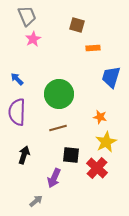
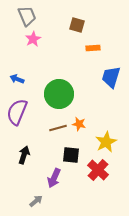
blue arrow: rotated 24 degrees counterclockwise
purple semicircle: rotated 20 degrees clockwise
orange star: moved 21 px left, 7 px down
red cross: moved 1 px right, 2 px down
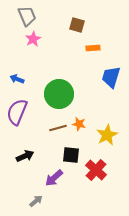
yellow star: moved 1 px right, 7 px up
black arrow: moved 1 px right, 1 px down; rotated 48 degrees clockwise
red cross: moved 2 px left
purple arrow: rotated 24 degrees clockwise
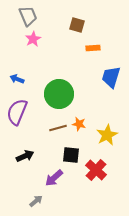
gray trapezoid: moved 1 px right
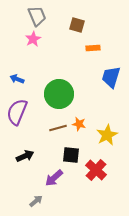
gray trapezoid: moved 9 px right
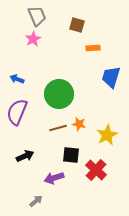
purple arrow: rotated 24 degrees clockwise
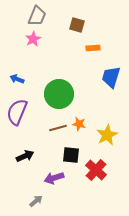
gray trapezoid: rotated 45 degrees clockwise
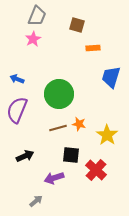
purple semicircle: moved 2 px up
yellow star: rotated 10 degrees counterclockwise
